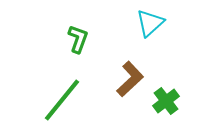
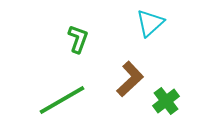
green line: rotated 21 degrees clockwise
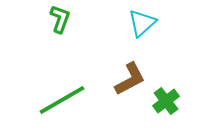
cyan triangle: moved 8 px left
green L-shape: moved 18 px left, 20 px up
brown L-shape: rotated 15 degrees clockwise
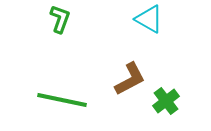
cyan triangle: moved 7 px right, 4 px up; rotated 48 degrees counterclockwise
green line: rotated 42 degrees clockwise
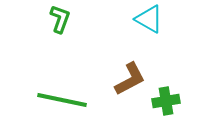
green cross: rotated 28 degrees clockwise
